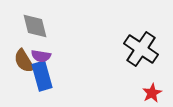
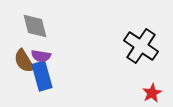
black cross: moved 3 px up
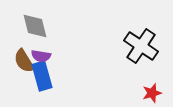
red star: rotated 12 degrees clockwise
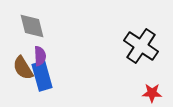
gray diamond: moved 3 px left
purple semicircle: moved 1 px left; rotated 102 degrees counterclockwise
brown semicircle: moved 1 px left, 7 px down
red star: rotated 18 degrees clockwise
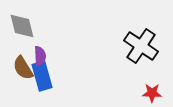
gray diamond: moved 10 px left
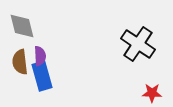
black cross: moved 3 px left, 2 px up
brown semicircle: moved 3 px left, 6 px up; rotated 25 degrees clockwise
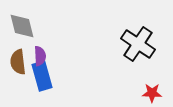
brown semicircle: moved 2 px left
